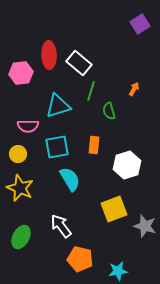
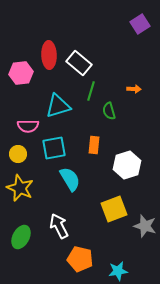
orange arrow: rotated 64 degrees clockwise
cyan square: moved 3 px left, 1 px down
white arrow: moved 2 px left; rotated 10 degrees clockwise
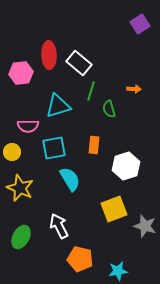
green semicircle: moved 2 px up
yellow circle: moved 6 px left, 2 px up
white hexagon: moved 1 px left, 1 px down
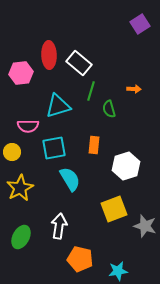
yellow star: rotated 20 degrees clockwise
white arrow: rotated 35 degrees clockwise
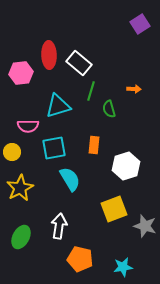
cyan star: moved 5 px right, 4 px up
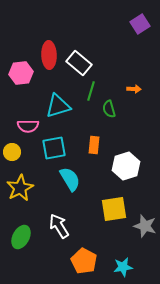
yellow square: rotated 12 degrees clockwise
white arrow: rotated 40 degrees counterclockwise
orange pentagon: moved 4 px right, 2 px down; rotated 15 degrees clockwise
